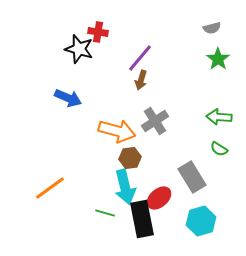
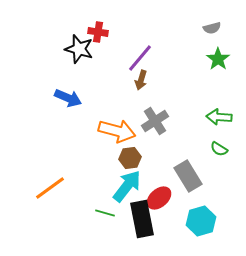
gray rectangle: moved 4 px left, 1 px up
cyan arrow: moved 2 px right, 1 px up; rotated 128 degrees counterclockwise
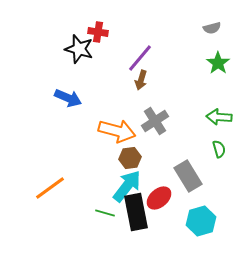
green star: moved 4 px down
green semicircle: rotated 138 degrees counterclockwise
black rectangle: moved 6 px left, 7 px up
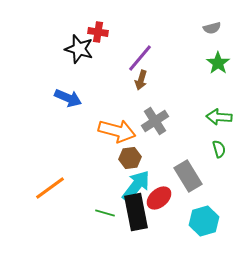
cyan arrow: moved 9 px right
cyan hexagon: moved 3 px right
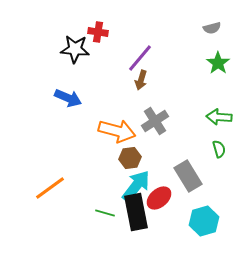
black star: moved 4 px left; rotated 12 degrees counterclockwise
